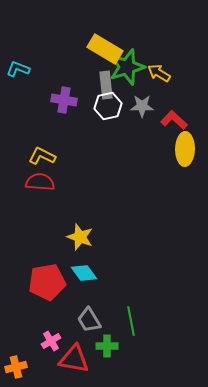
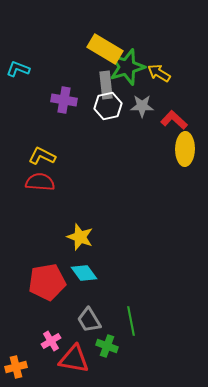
green cross: rotated 20 degrees clockwise
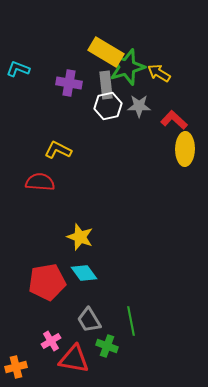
yellow rectangle: moved 1 px right, 3 px down
purple cross: moved 5 px right, 17 px up
gray star: moved 3 px left
yellow L-shape: moved 16 px right, 6 px up
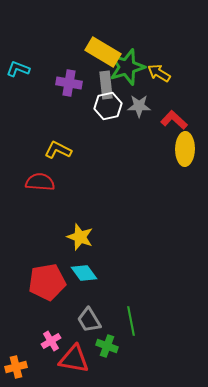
yellow rectangle: moved 3 px left
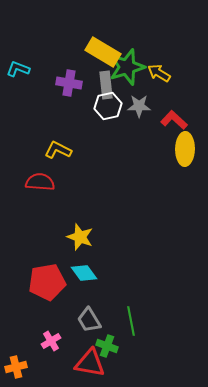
red triangle: moved 16 px right, 4 px down
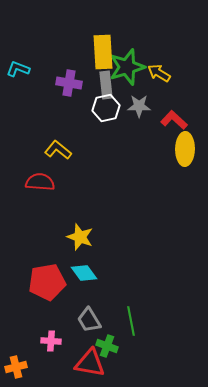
yellow rectangle: rotated 56 degrees clockwise
white hexagon: moved 2 px left, 2 px down
yellow L-shape: rotated 12 degrees clockwise
pink cross: rotated 36 degrees clockwise
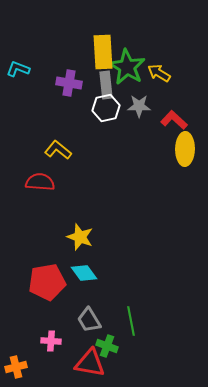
green star: rotated 24 degrees counterclockwise
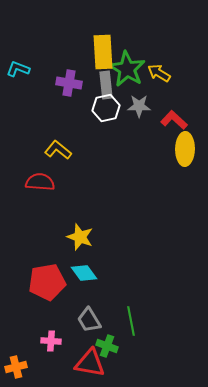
green star: moved 2 px down
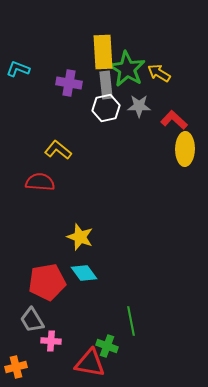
gray trapezoid: moved 57 px left
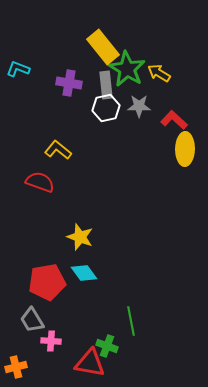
yellow rectangle: moved 5 px up; rotated 36 degrees counterclockwise
red semicircle: rotated 16 degrees clockwise
